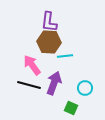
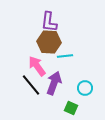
pink arrow: moved 5 px right, 1 px down
black line: moved 2 px right; rotated 35 degrees clockwise
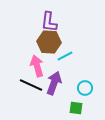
cyan line: rotated 21 degrees counterclockwise
pink arrow: rotated 20 degrees clockwise
black line: rotated 25 degrees counterclockwise
green square: moved 5 px right; rotated 16 degrees counterclockwise
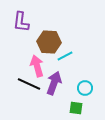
purple L-shape: moved 28 px left
black line: moved 2 px left, 1 px up
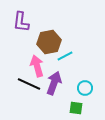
brown hexagon: rotated 15 degrees counterclockwise
